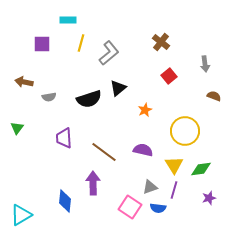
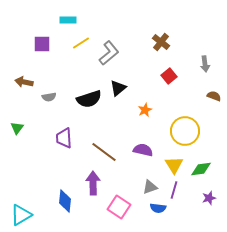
yellow line: rotated 42 degrees clockwise
pink square: moved 11 px left
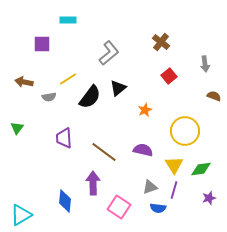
yellow line: moved 13 px left, 36 px down
black semicircle: moved 1 px right, 2 px up; rotated 35 degrees counterclockwise
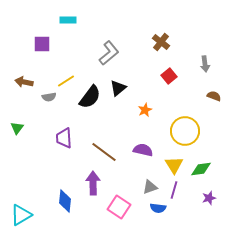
yellow line: moved 2 px left, 2 px down
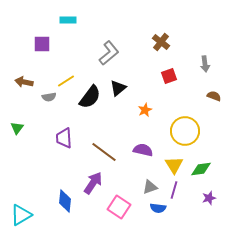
red square: rotated 21 degrees clockwise
purple arrow: rotated 35 degrees clockwise
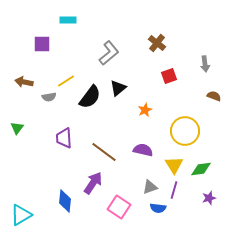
brown cross: moved 4 px left, 1 px down
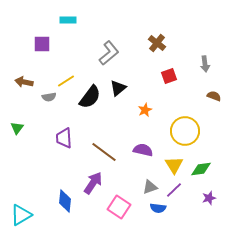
purple line: rotated 30 degrees clockwise
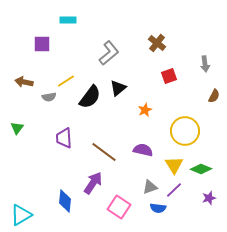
brown semicircle: rotated 96 degrees clockwise
green diamond: rotated 30 degrees clockwise
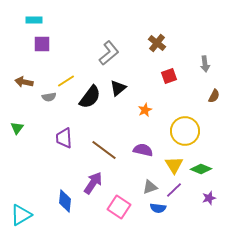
cyan rectangle: moved 34 px left
brown line: moved 2 px up
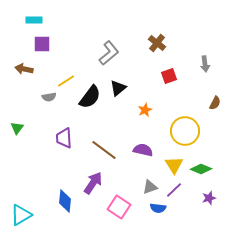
brown arrow: moved 13 px up
brown semicircle: moved 1 px right, 7 px down
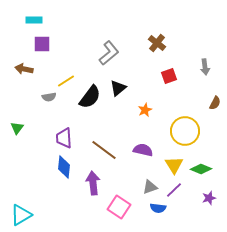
gray arrow: moved 3 px down
purple arrow: rotated 40 degrees counterclockwise
blue diamond: moved 1 px left, 34 px up
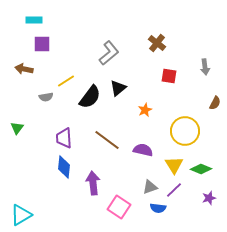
red square: rotated 28 degrees clockwise
gray semicircle: moved 3 px left
brown line: moved 3 px right, 10 px up
